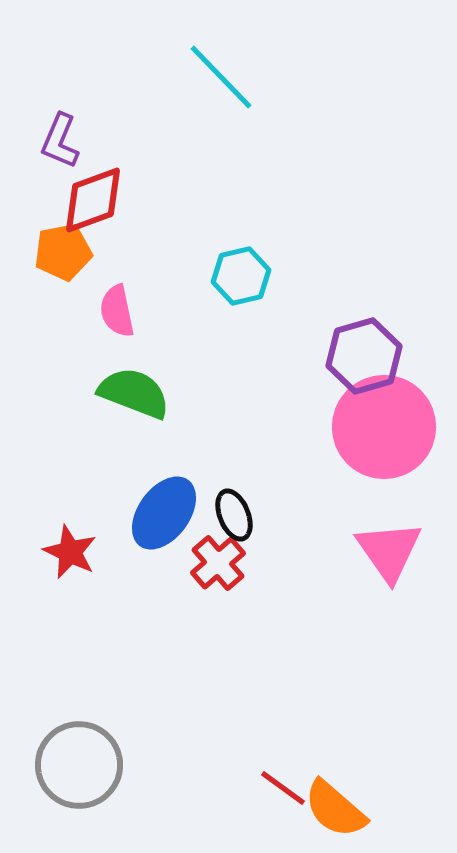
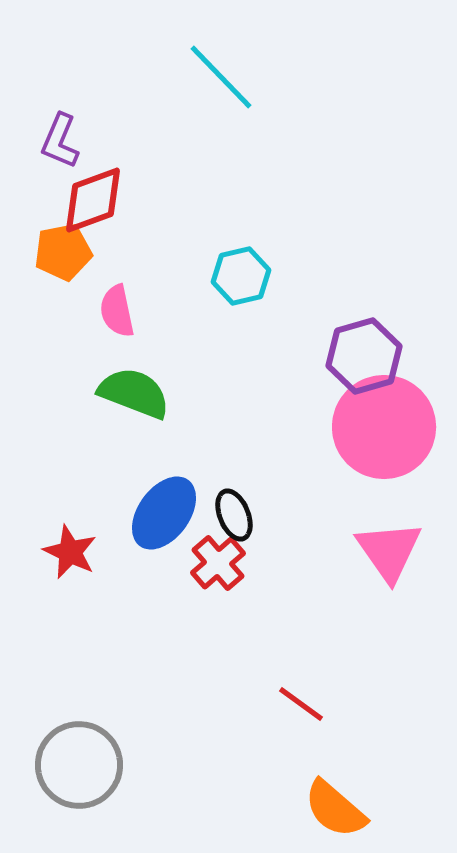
red line: moved 18 px right, 84 px up
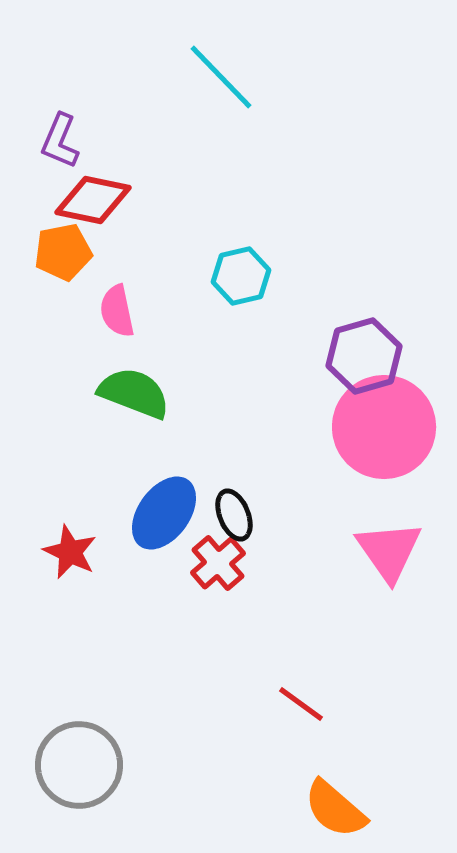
red diamond: rotated 32 degrees clockwise
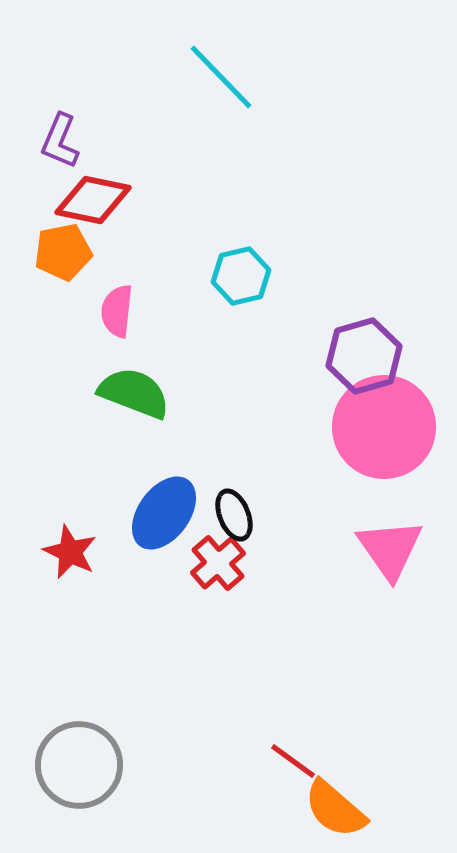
pink semicircle: rotated 18 degrees clockwise
pink triangle: moved 1 px right, 2 px up
red line: moved 8 px left, 57 px down
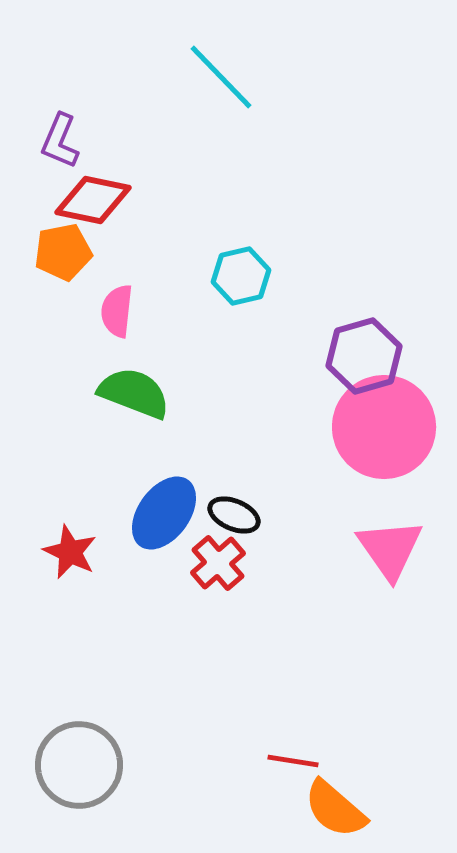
black ellipse: rotated 45 degrees counterclockwise
red line: rotated 27 degrees counterclockwise
